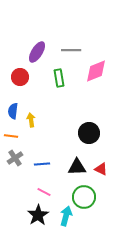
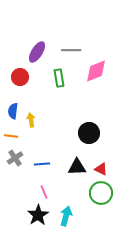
pink line: rotated 40 degrees clockwise
green circle: moved 17 px right, 4 px up
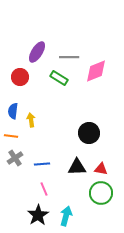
gray line: moved 2 px left, 7 px down
green rectangle: rotated 48 degrees counterclockwise
red triangle: rotated 16 degrees counterclockwise
pink line: moved 3 px up
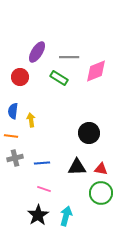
gray cross: rotated 21 degrees clockwise
blue line: moved 1 px up
pink line: rotated 48 degrees counterclockwise
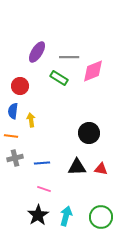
pink diamond: moved 3 px left
red circle: moved 9 px down
green circle: moved 24 px down
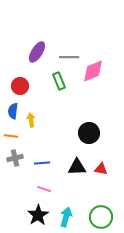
green rectangle: moved 3 px down; rotated 36 degrees clockwise
cyan arrow: moved 1 px down
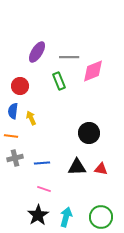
yellow arrow: moved 2 px up; rotated 16 degrees counterclockwise
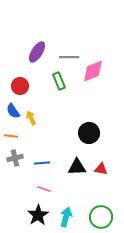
blue semicircle: rotated 42 degrees counterclockwise
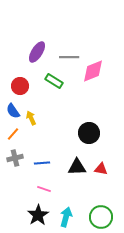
green rectangle: moved 5 px left; rotated 36 degrees counterclockwise
orange line: moved 2 px right, 2 px up; rotated 56 degrees counterclockwise
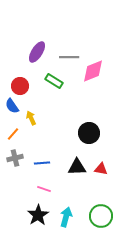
blue semicircle: moved 1 px left, 5 px up
green circle: moved 1 px up
